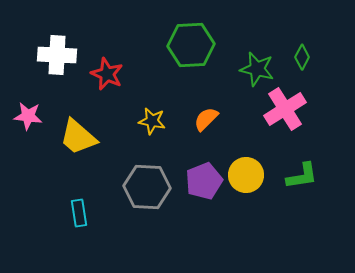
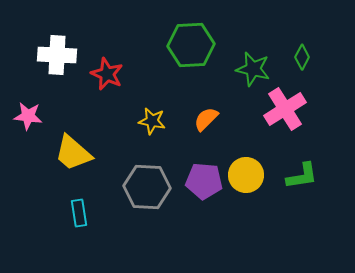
green star: moved 4 px left
yellow trapezoid: moved 5 px left, 16 px down
purple pentagon: rotated 27 degrees clockwise
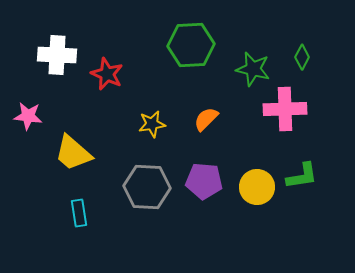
pink cross: rotated 30 degrees clockwise
yellow star: moved 3 px down; rotated 20 degrees counterclockwise
yellow circle: moved 11 px right, 12 px down
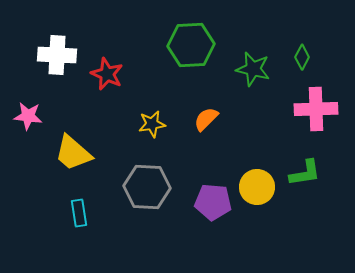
pink cross: moved 31 px right
green L-shape: moved 3 px right, 3 px up
purple pentagon: moved 9 px right, 21 px down
